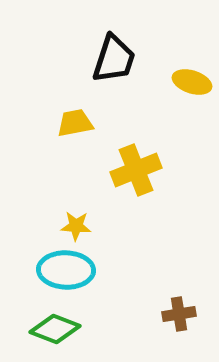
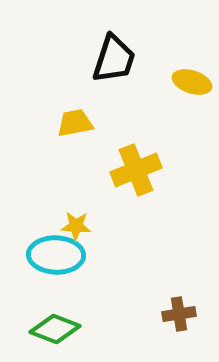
cyan ellipse: moved 10 px left, 15 px up
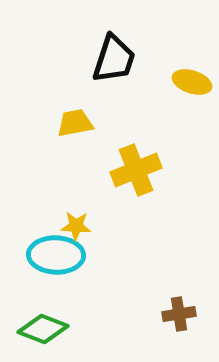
green diamond: moved 12 px left
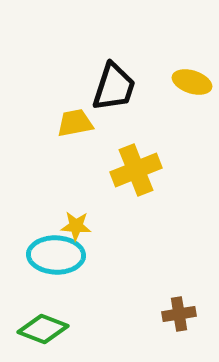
black trapezoid: moved 28 px down
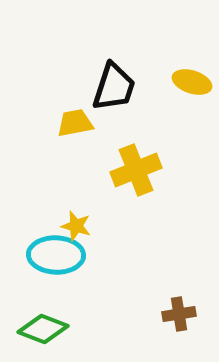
yellow star: rotated 12 degrees clockwise
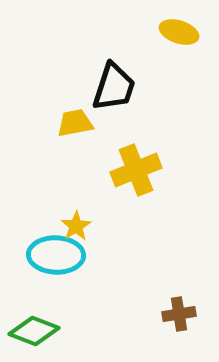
yellow ellipse: moved 13 px left, 50 px up
yellow star: rotated 24 degrees clockwise
green diamond: moved 9 px left, 2 px down
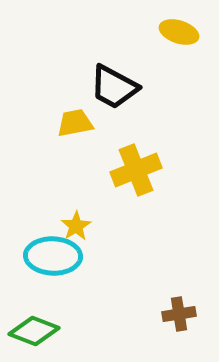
black trapezoid: rotated 100 degrees clockwise
cyan ellipse: moved 3 px left, 1 px down
